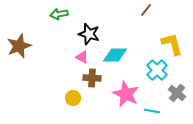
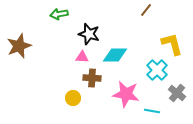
pink triangle: rotated 24 degrees counterclockwise
pink star: rotated 16 degrees counterclockwise
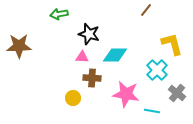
brown star: rotated 20 degrees clockwise
